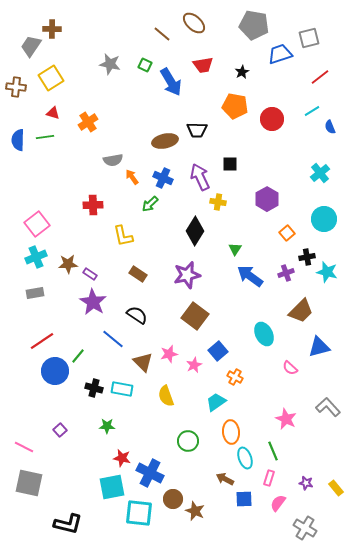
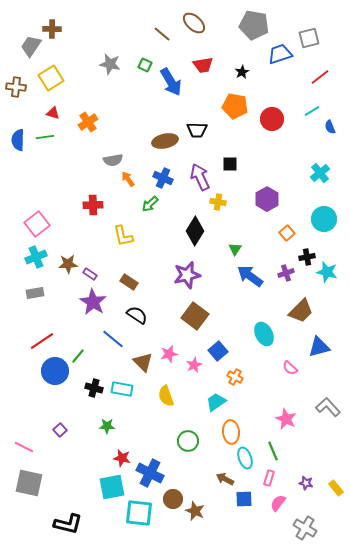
orange arrow at (132, 177): moved 4 px left, 2 px down
brown rectangle at (138, 274): moved 9 px left, 8 px down
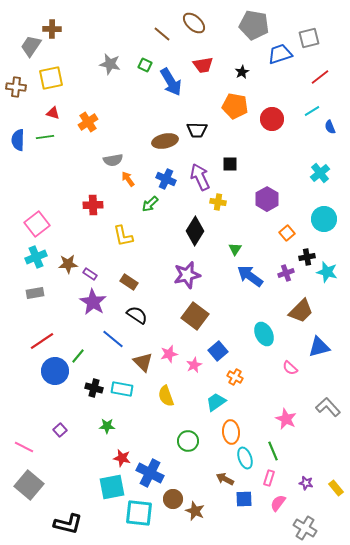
yellow square at (51, 78): rotated 20 degrees clockwise
blue cross at (163, 178): moved 3 px right, 1 px down
gray square at (29, 483): moved 2 px down; rotated 28 degrees clockwise
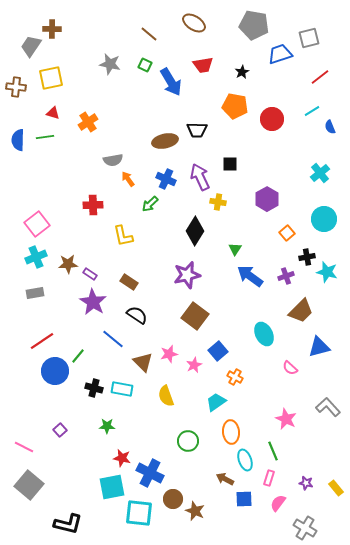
brown ellipse at (194, 23): rotated 10 degrees counterclockwise
brown line at (162, 34): moved 13 px left
purple cross at (286, 273): moved 3 px down
cyan ellipse at (245, 458): moved 2 px down
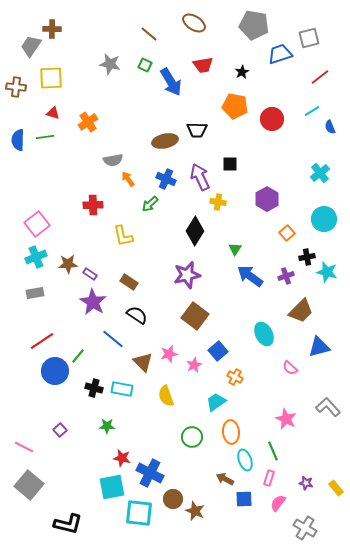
yellow square at (51, 78): rotated 10 degrees clockwise
green circle at (188, 441): moved 4 px right, 4 px up
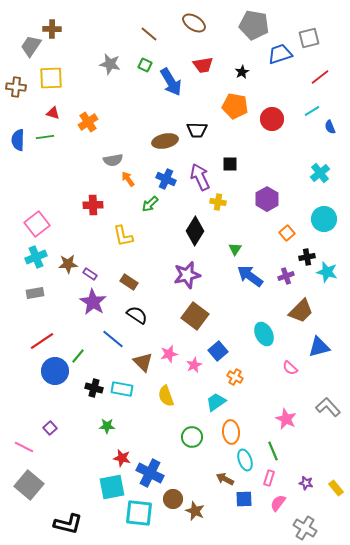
purple square at (60, 430): moved 10 px left, 2 px up
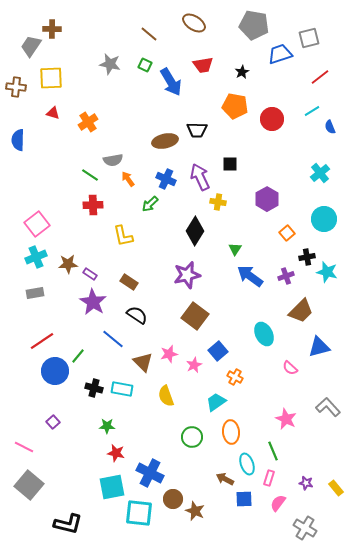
green line at (45, 137): moved 45 px right, 38 px down; rotated 42 degrees clockwise
purple square at (50, 428): moved 3 px right, 6 px up
red star at (122, 458): moved 6 px left, 5 px up
cyan ellipse at (245, 460): moved 2 px right, 4 px down
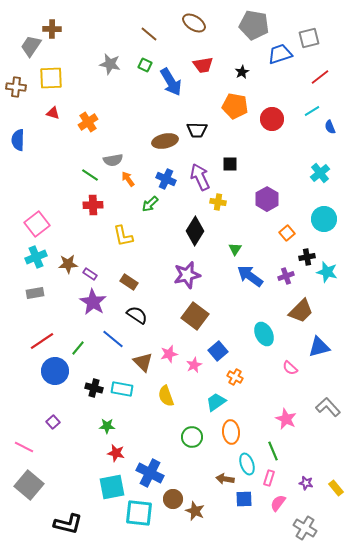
green line at (78, 356): moved 8 px up
brown arrow at (225, 479): rotated 18 degrees counterclockwise
